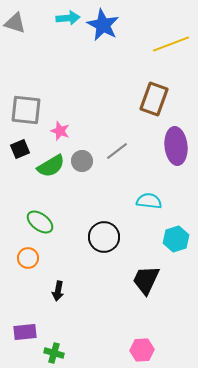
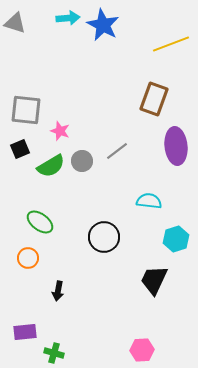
black trapezoid: moved 8 px right
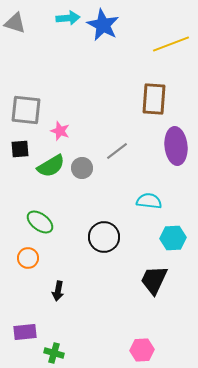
brown rectangle: rotated 16 degrees counterclockwise
black square: rotated 18 degrees clockwise
gray circle: moved 7 px down
cyan hexagon: moved 3 px left, 1 px up; rotated 15 degrees clockwise
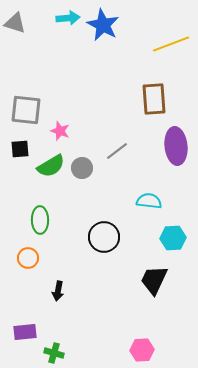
brown rectangle: rotated 8 degrees counterclockwise
green ellipse: moved 2 px up; rotated 52 degrees clockwise
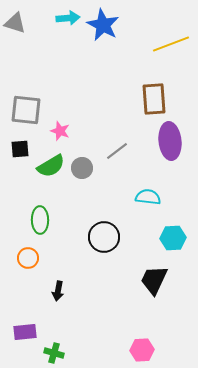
purple ellipse: moved 6 px left, 5 px up
cyan semicircle: moved 1 px left, 4 px up
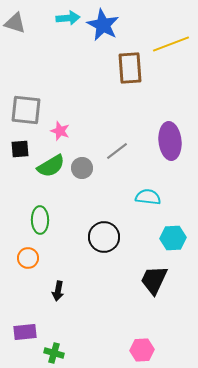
brown rectangle: moved 24 px left, 31 px up
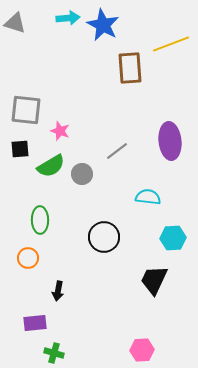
gray circle: moved 6 px down
purple rectangle: moved 10 px right, 9 px up
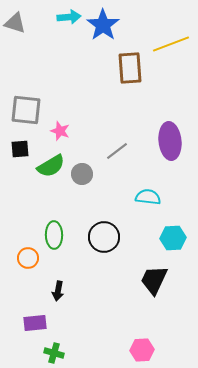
cyan arrow: moved 1 px right, 1 px up
blue star: rotated 8 degrees clockwise
green ellipse: moved 14 px right, 15 px down
